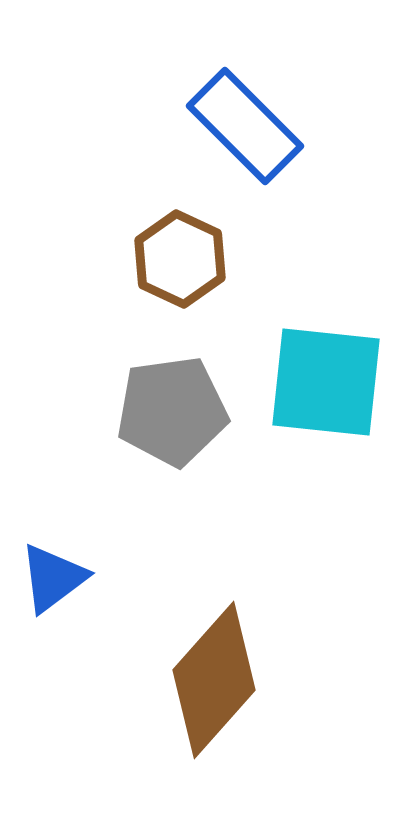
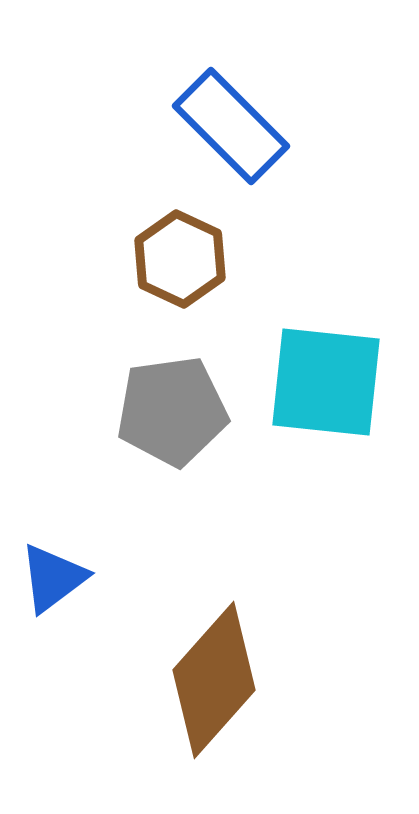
blue rectangle: moved 14 px left
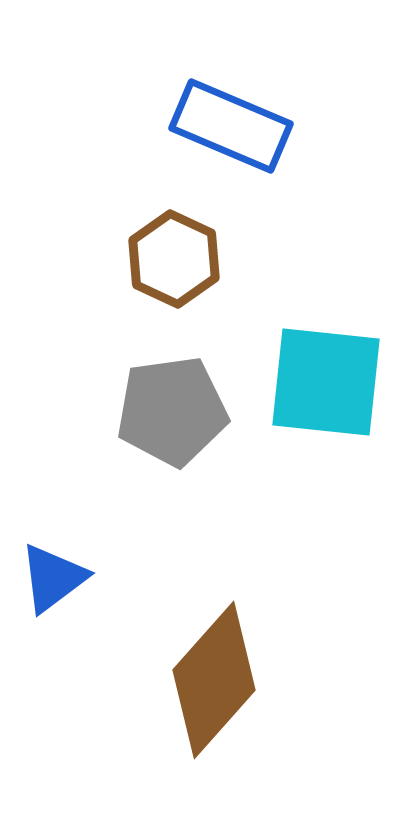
blue rectangle: rotated 22 degrees counterclockwise
brown hexagon: moved 6 px left
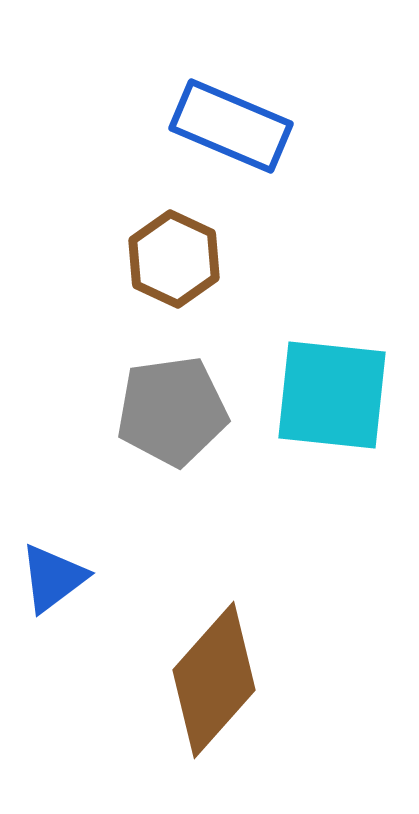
cyan square: moved 6 px right, 13 px down
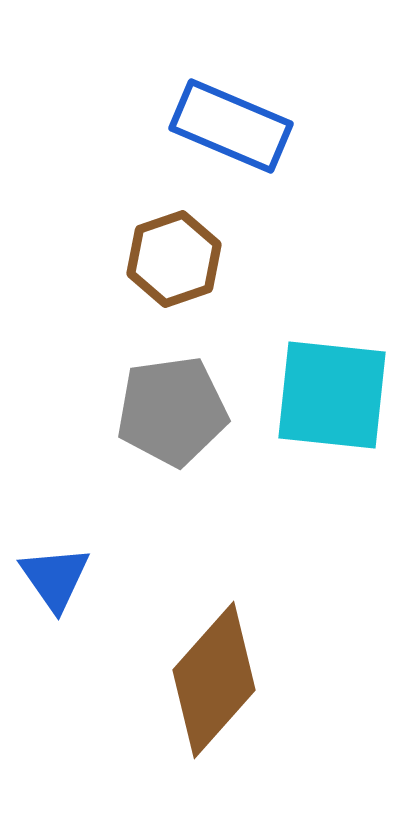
brown hexagon: rotated 16 degrees clockwise
blue triangle: moved 2 px right; rotated 28 degrees counterclockwise
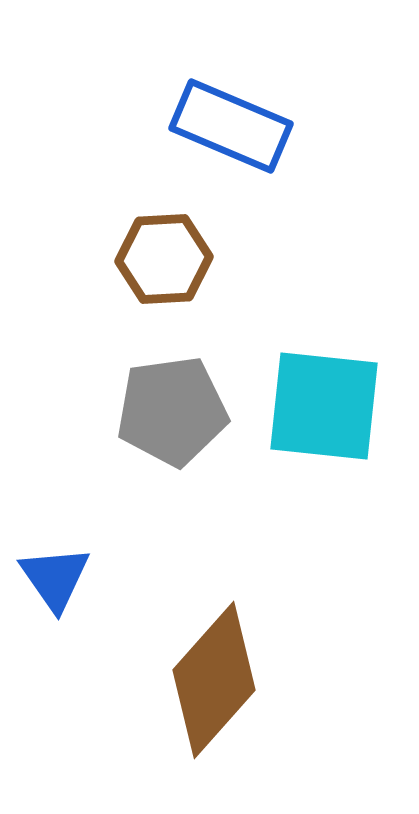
brown hexagon: moved 10 px left; rotated 16 degrees clockwise
cyan square: moved 8 px left, 11 px down
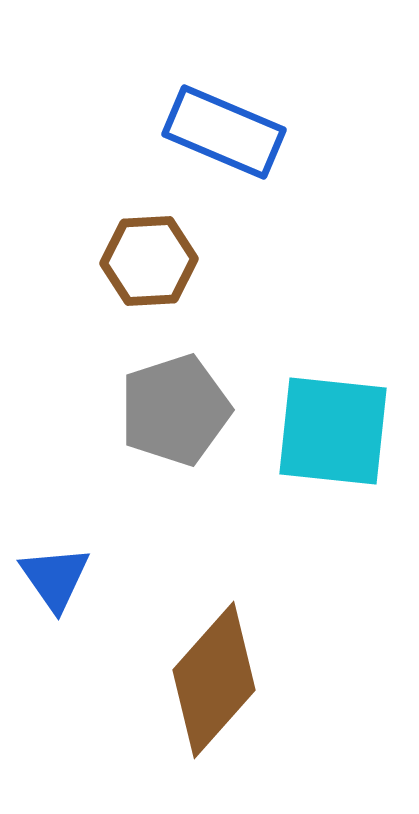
blue rectangle: moved 7 px left, 6 px down
brown hexagon: moved 15 px left, 2 px down
cyan square: moved 9 px right, 25 px down
gray pentagon: moved 3 px right, 1 px up; rotated 10 degrees counterclockwise
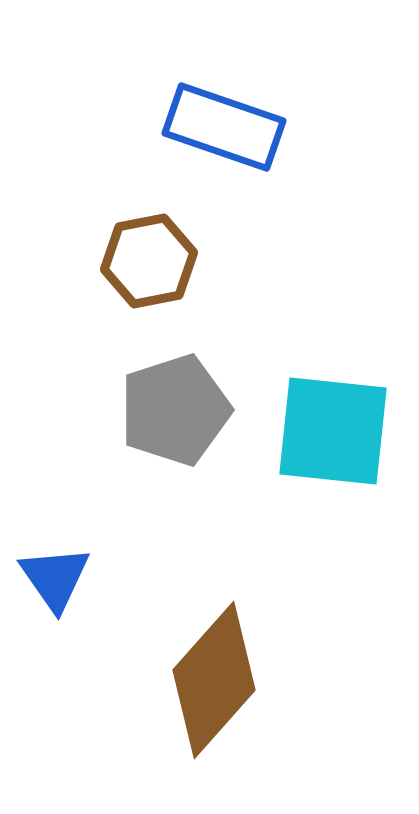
blue rectangle: moved 5 px up; rotated 4 degrees counterclockwise
brown hexagon: rotated 8 degrees counterclockwise
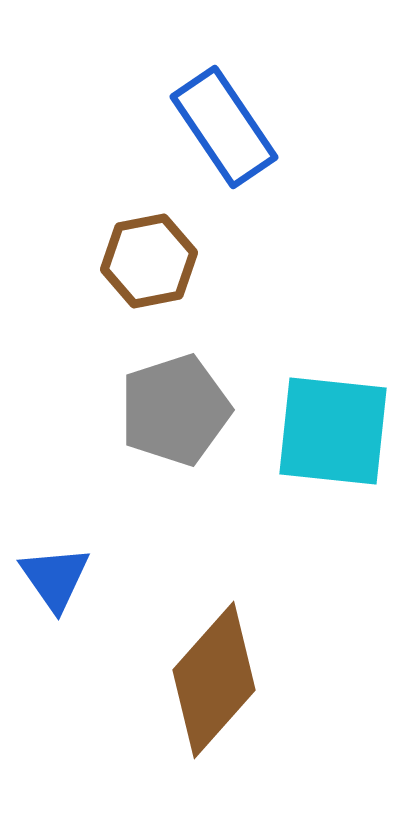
blue rectangle: rotated 37 degrees clockwise
